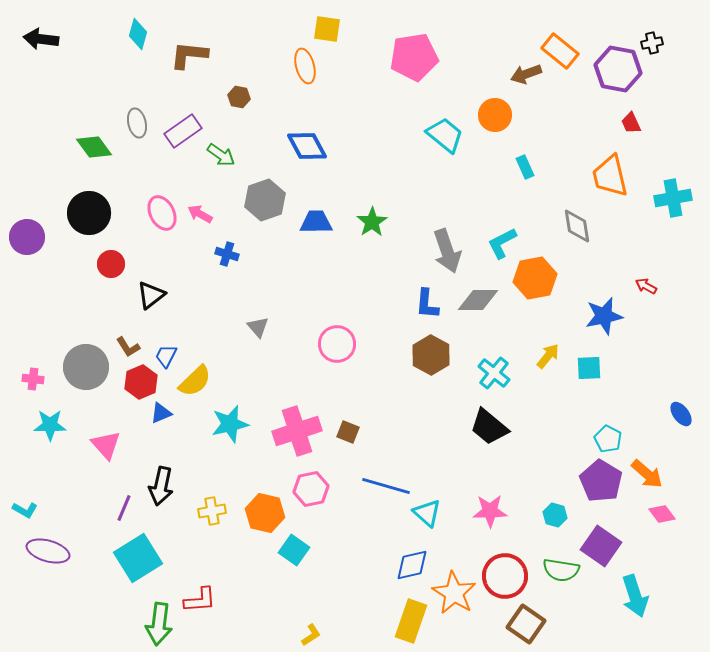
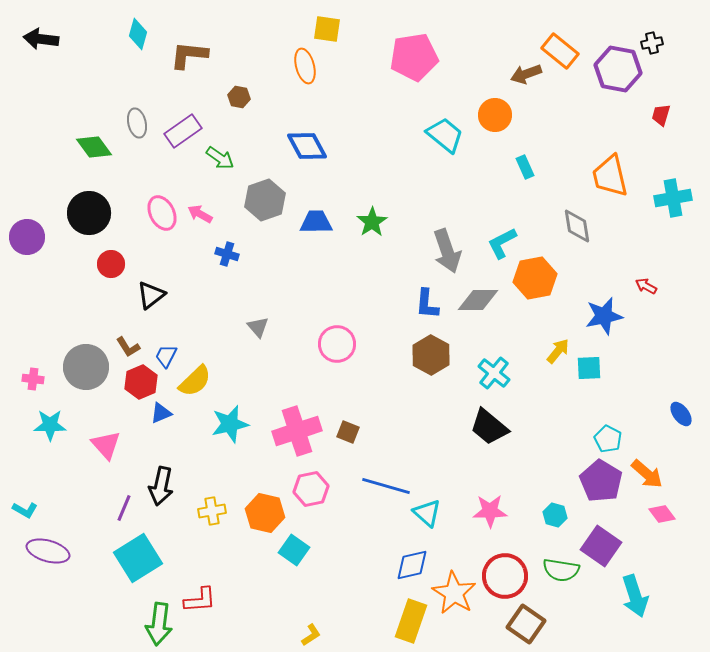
red trapezoid at (631, 123): moved 30 px right, 8 px up; rotated 40 degrees clockwise
green arrow at (221, 155): moved 1 px left, 3 px down
yellow arrow at (548, 356): moved 10 px right, 5 px up
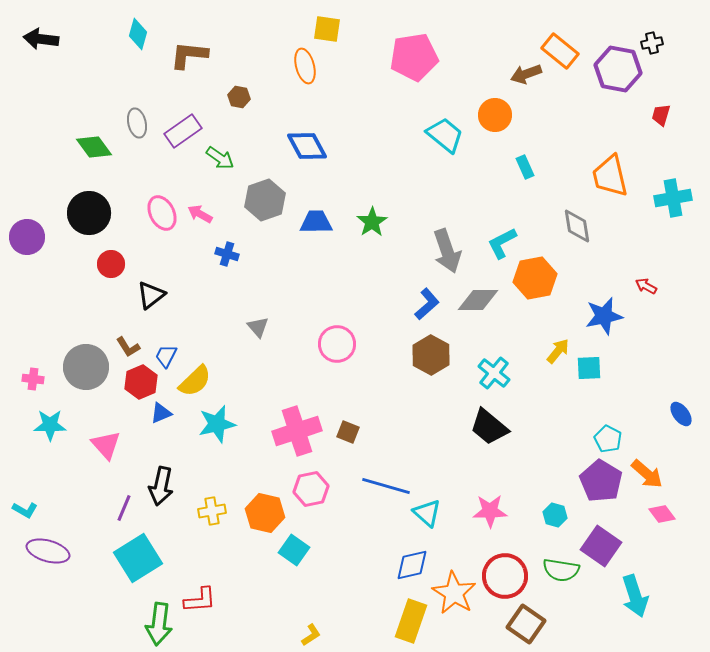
blue L-shape at (427, 304): rotated 136 degrees counterclockwise
cyan star at (230, 424): moved 13 px left
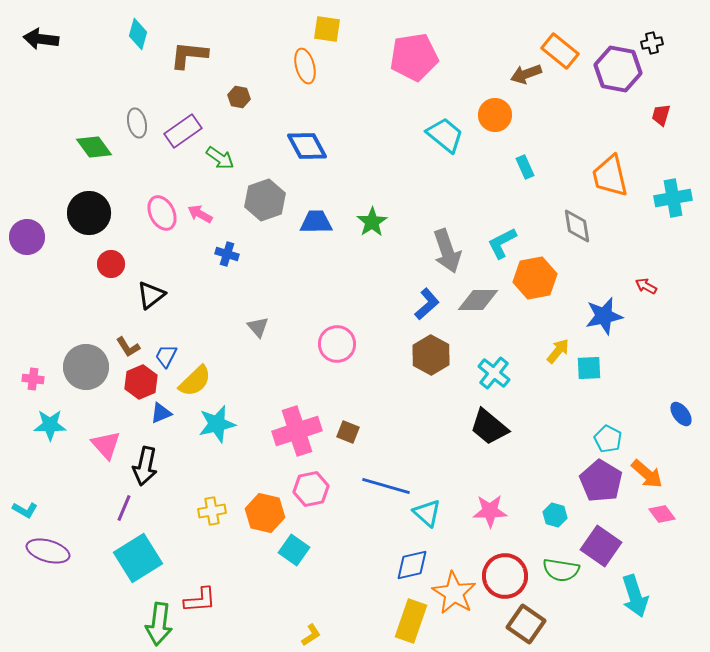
black arrow at (161, 486): moved 16 px left, 20 px up
